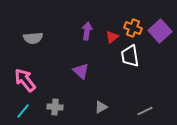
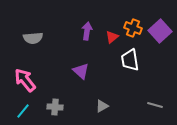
white trapezoid: moved 4 px down
gray triangle: moved 1 px right, 1 px up
gray line: moved 10 px right, 6 px up; rotated 42 degrees clockwise
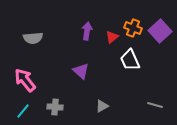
white trapezoid: rotated 15 degrees counterclockwise
